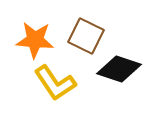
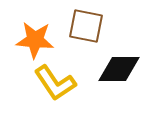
brown square: moved 10 px up; rotated 15 degrees counterclockwise
black diamond: rotated 18 degrees counterclockwise
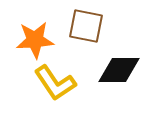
orange star: rotated 9 degrees counterclockwise
black diamond: moved 1 px down
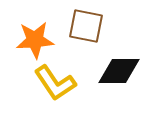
black diamond: moved 1 px down
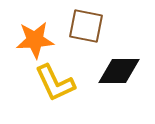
yellow L-shape: rotated 9 degrees clockwise
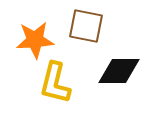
yellow L-shape: rotated 39 degrees clockwise
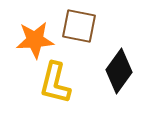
brown square: moved 7 px left
black diamond: rotated 54 degrees counterclockwise
